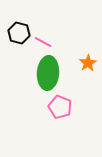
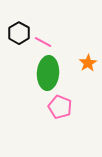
black hexagon: rotated 15 degrees clockwise
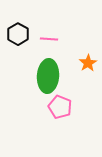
black hexagon: moved 1 px left, 1 px down
pink line: moved 6 px right, 3 px up; rotated 24 degrees counterclockwise
green ellipse: moved 3 px down
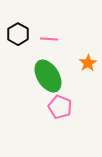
green ellipse: rotated 36 degrees counterclockwise
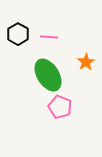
pink line: moved 2 px up
orange star: moved 2 px left, 1 px up
green ellipse: moved 1 px up
